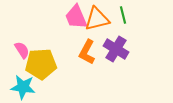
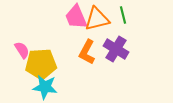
cyan star: moved 22 px right
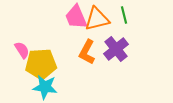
green line: moved 1 px right
purple cross: rotated 20 degrees clockwise
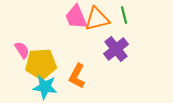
orange L-shape: moved 10 px left, 24 px down
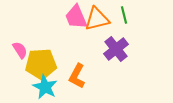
pink semicircle: moved 2 px left
cyan star: rotated 20 degrees clockwise
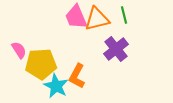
pink semicircle: moved 1 px left
cyan star: moved 11 px right, 1 px up
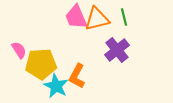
green line: moved 2 px down
purple cross: moved 1 px right, 1 px down
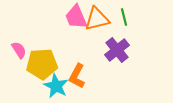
yellow pentagon: moved 1 px right
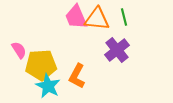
orange triangle: rotated 20 degrees clockwise
yellow pentagon: moved 1 px left, 1 px down
cyan star: moved 8 px left
